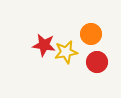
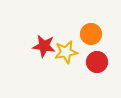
red star: moved 1 px down
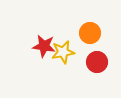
orange circle: moved 1 px left, 1 px up
yellow star: moved 3 px left
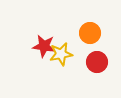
yellow star: moved 2 px left, 2 px down
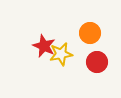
red star: rotated 15 degrees clockwise
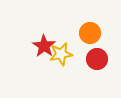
red star: rotated 10 degrees clockwise
red circle: moved 3 px up
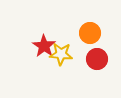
yellow star: rotated 15 degrees clockwise
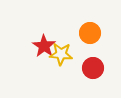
red circle: moved 4 px left, 9 px down
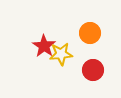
yellow star: rotated 10 degrees counterclockwise
red circle: moved 2 px down
